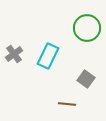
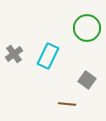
gray square: moved 1 px right, 1 px down
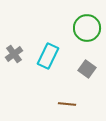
gray square: moved 11 px up
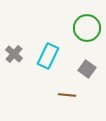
gray cross: rotated 12 degrees counterclockwise
brown line: moved 9 px up
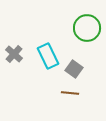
cyan rectangle: rotated 50 degrees counterclockwise
gray square: moved 13 px left
brown line: moved 3 px right, 2 px up
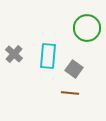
cyan rectangle: rotated 30 degrees clockwise
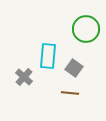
green circle: moved 1 px left, 1 px down
gray cross: moved 10 px right, 23 px down
gray square: moved 1 px up
